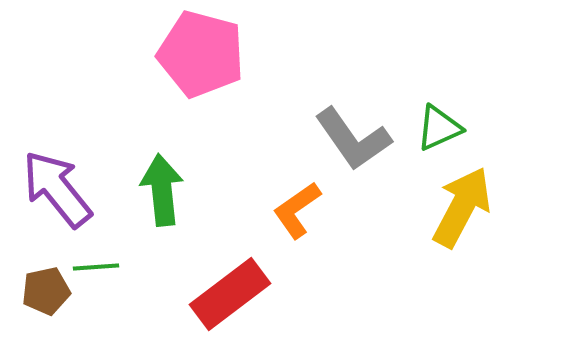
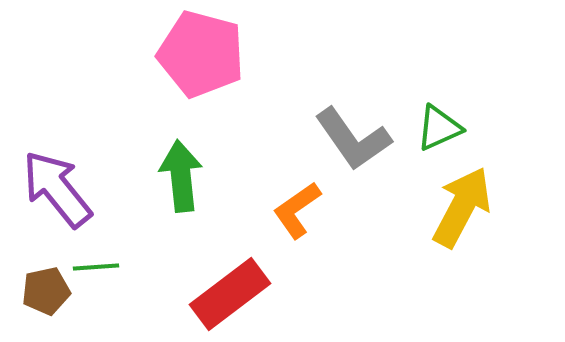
green arrow: moved 19 px right, 14 px up
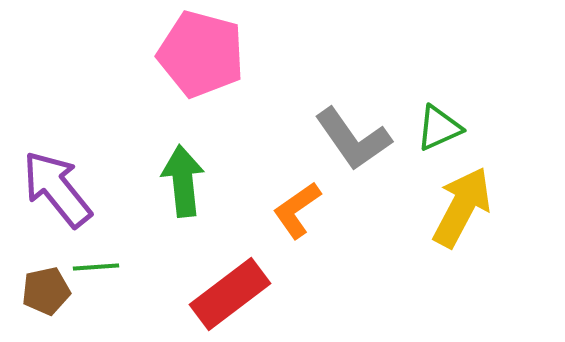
green arrow: moved 2 px right, 5 px down
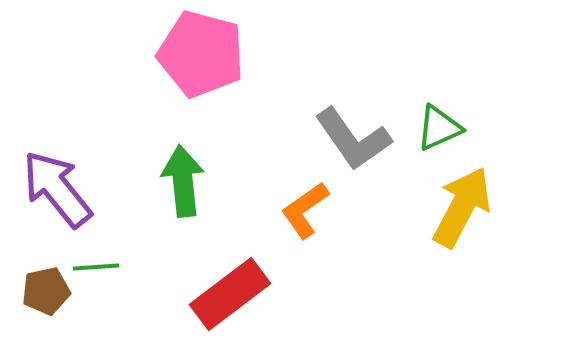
orange L-shape: moved 8 px right
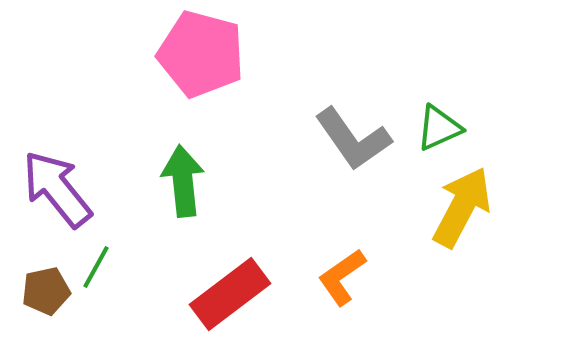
orange L-shape: moved 37 px right, 67 px down
green line: rotated 57 degrees counterclockwise
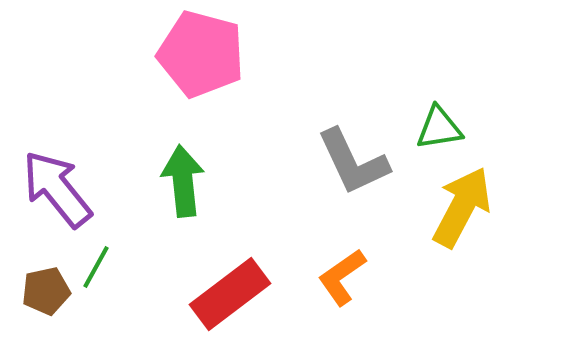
green triangle: rotated 15 degrees clockwise
gray L-shape: moved 23 px down; rotated 10 degrees clockwise
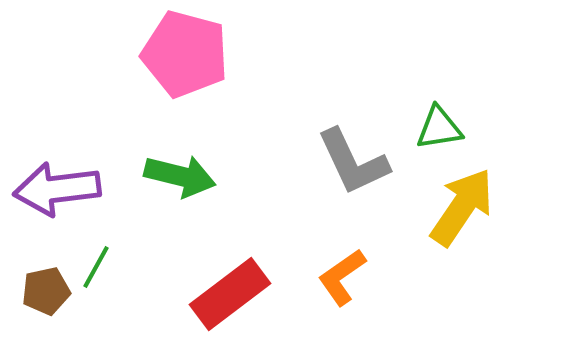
pink pentagon: moved 16 px left
green arrow: moved 3 px left, 5 px up; rotated 110 degrees clockwise
purple arrow: rotated 58 degrees counterclockwise
yellow arrow: rotated 6 degrees clockwise
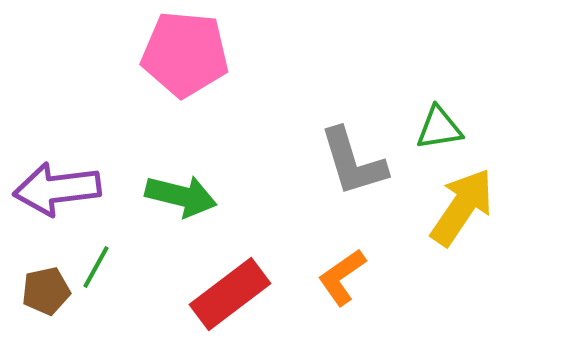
pink pentagon: rotated 10 degrees counterclockwise
gray L-shape: rotated 8 degrees clockwise
green arrow: moved 1 px right, 20 px down
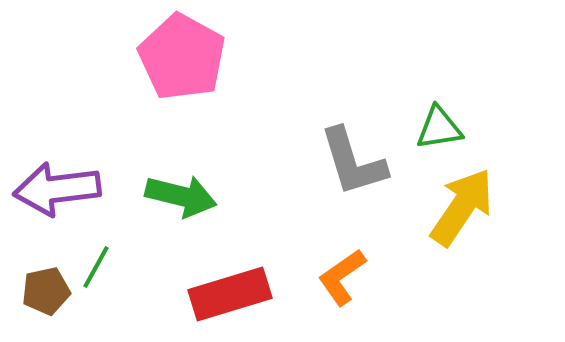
pink pentagon: moved 3 px left, 3 px down; rotated 24 degrees clockwise
red rectangle: rotated 20 degrees clockwise
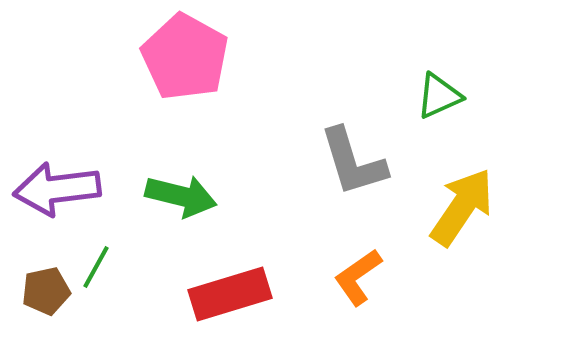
pink pentagon: moved 3 px right
green triangle: moved 32 px up; rotated 15 degrees counterclockwise
orange L-shape: moved 16 px right
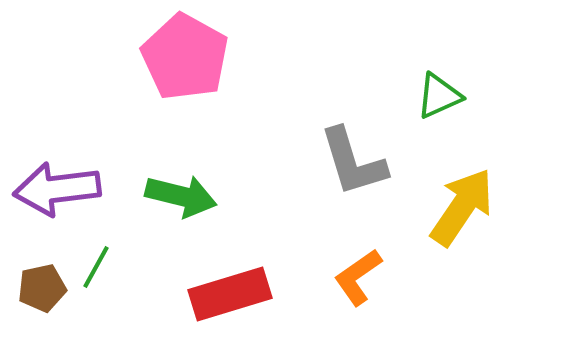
brown pentagon: moved 4 px left, 3 px up
